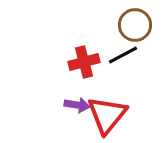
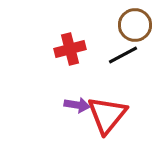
red cross: moved 14 px left, 13 px up
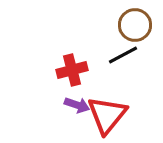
red cross: moved 2 px right, 21 px down
purple arrow: rotated 10 degrees clockwise
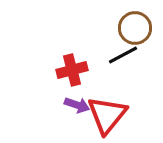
brown circle: moved 3 px down
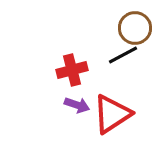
red triangle: moved 5 px right, 1 px up; rotated 18 degrees clockwise
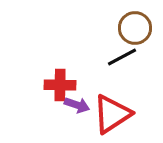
black line: moved 1 px left, 2 px down
red cross: moved 12 px left, 15 px down; rotated 16 degrees clockwise
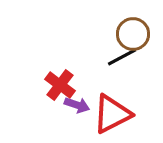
brown circle: moved 2 px left, 6 px down
red cross: rotated 36 degrees clockwise
red triangle: rotated 6 degrees clockwise
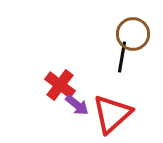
black line: rotated 52 degrees counterclockwise
purple arrow: rotated 20 degrees clockwise
red triangle: rotated 15 degrees counterclockwise
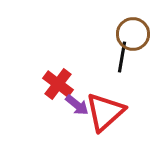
red cross: moved 2 px left, 1 px up
red triangle: moved 7 px left, 2 px up
